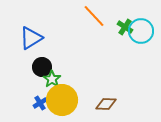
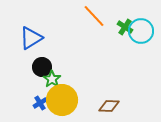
brown diamond: moved 3 px right, 2 px down
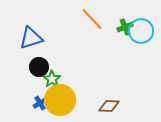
orange line: moved 2 px left, 3 px down
green cross: rotated 35 degrees clockwise
blue triangle: rotated 15 degrees clockwise
black circle: moved 3 px left
yellow circle: moved 2 px left
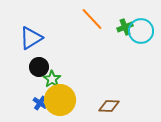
blue triangle: rotated 15 degrees counterclockwise
blue cross: rotated 24 degrees counterclockwise
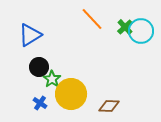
green cross: rotated 21 degrees counterclockwise
blue triangle: moved 1 px left, 3 px up
yellow circle: moved 11 px right, 6 px up
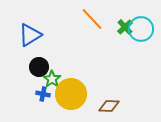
cyan circle: moved 2 px up
blue cross: moved 3 px right, 9 px up; rotated 24 degrees counterclockwise
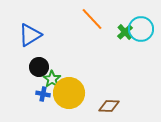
green cross: moved 5 px down
yellow circle: moved 2 px left, 1 px up
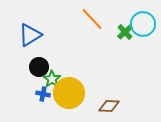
cyan circle: moved 2 px right, 5 px up
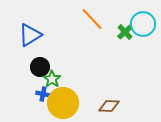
black circle: moved 1 px right
yellow circle: moved 6 px left, 10 px down
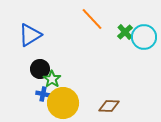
cyan circle: moved 1 px right, 13 px down
black circle: moved 2 px down
